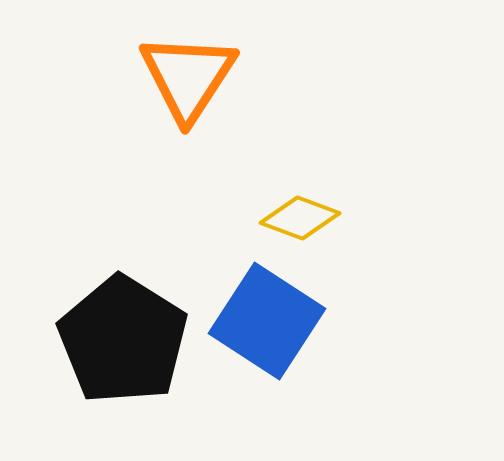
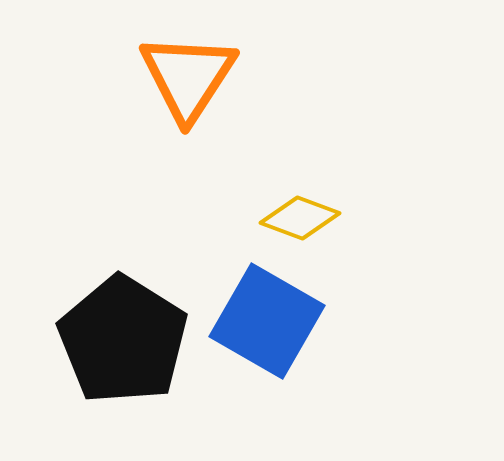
blue square: rotated 3 degrees counterclockwise
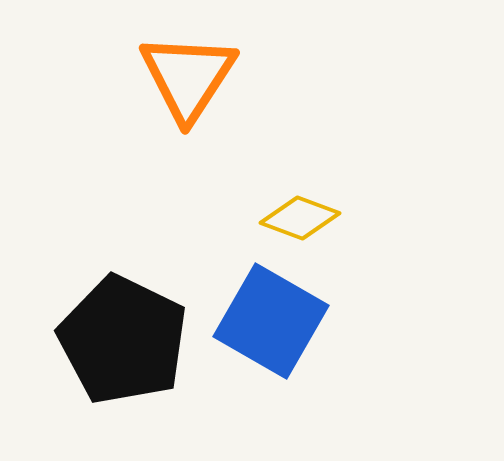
blue square: moved 4 px right
black pentagon: rotated 6 degrees counterclockwise
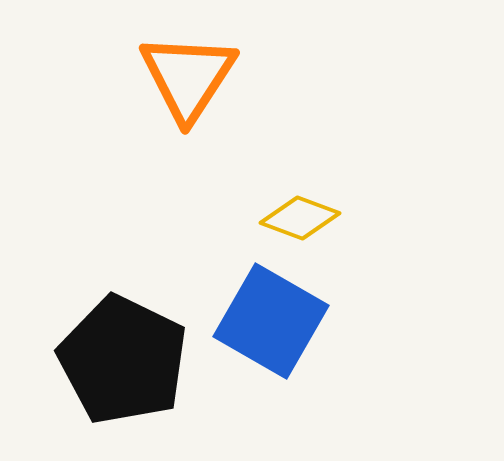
black pentagon: moved 20 px down
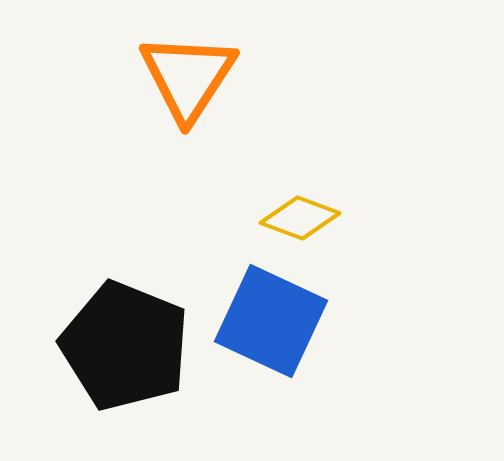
blue square: rotated 5 degrees counterclockwise
black pentagon: moved 2 px right, 14 px up; rotated 4 degrees counterclockwise
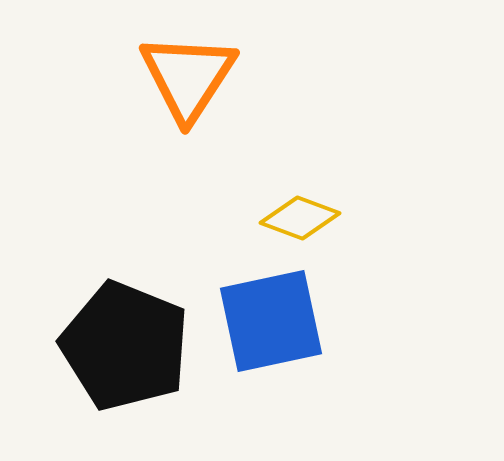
blue square: rotated 37 degrees counterclockwise
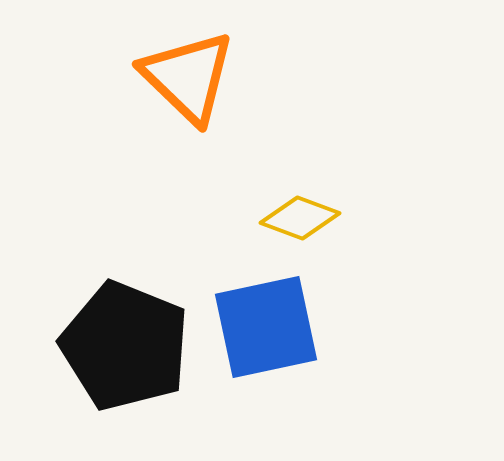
orange triangle: rotated 19 degrees counterclockwise
blue square: moved 5 px left, 6 px down
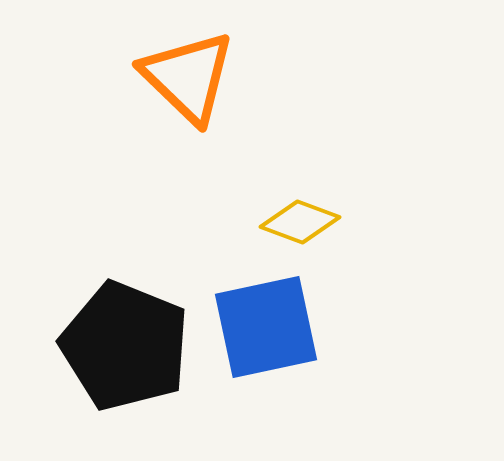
yellow diamond: moved 4 px down
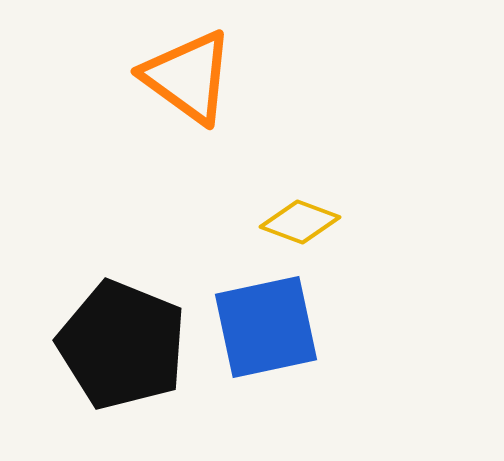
orange triangle: rotated 8 degrees counterclockwise
black pentagon: moved 3 px left, 1 px up
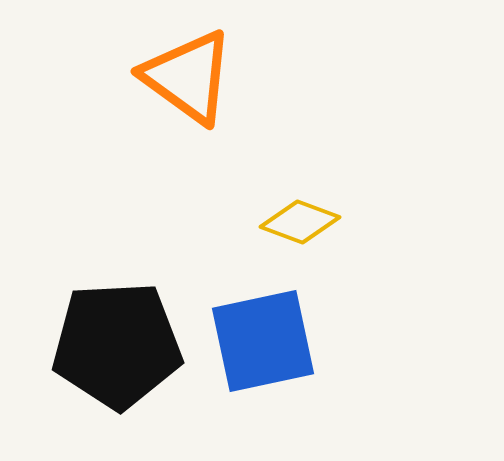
blue square: moved 3 px left, 14 px down
black pentagon: moved 5 px left; rotated 25 degrees counterclockwise
